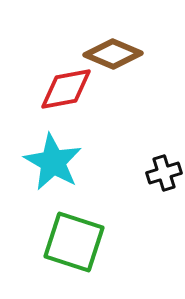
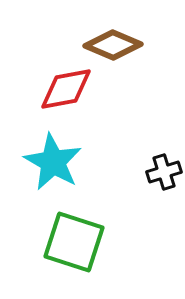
brown diamond: moved 9 px up
black cross: moved 1 px up
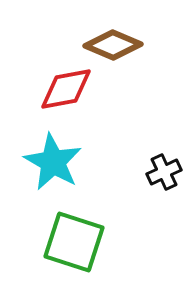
black cross: rotated 8 degrees counterclockwise
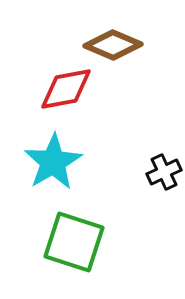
cyan star: rotated 12 degrees clockwise
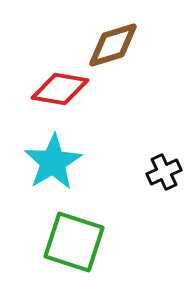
brown diamond: rotated 40 degrees counterclockwise
red diamond: moved 6 px left; rotated 20 degrees clockwise
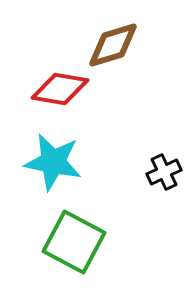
cyan star: rotated 30 degrees counterclockwise
green square: rotated 10 degrees clockwise
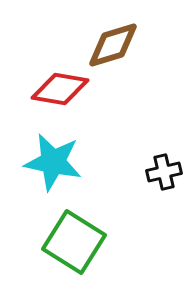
black cross: rotated 12 degrees clockwise
green square: rotated 4 degrees clockwise
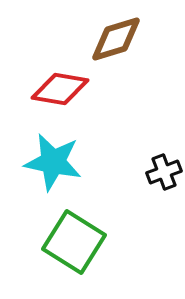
brown diamond: moved 3 px right, 6 px up
black cross: rotated 8 degrees counterclockwise
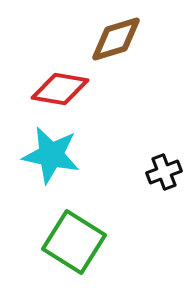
cyan star: moved 2 px left, 7 px up
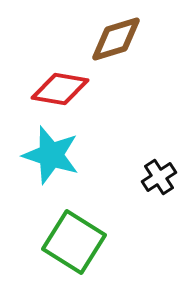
cyan star: rotated 6 degrees clockwise
black cross: moved 5 px left, 5 px down; rotated 12 degrees counterclockwise
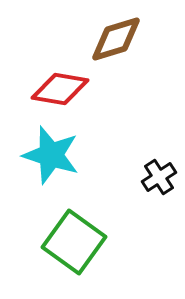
green square: rotated 4 degrees clockwise
